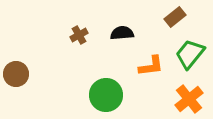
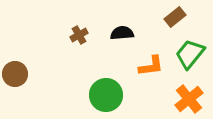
brown circle: moved 1 px left
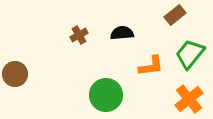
brown rectangle: moved 2 px up
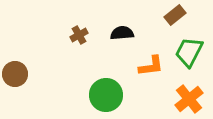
green trapezoid: moved 1 px left, 2 px up; rotated 12 degrees counterclockwise
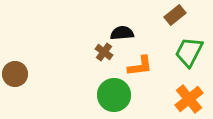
brown cross: moved 25 px right, 17 px down; rotated 24 degrees counterclockwise
orange L-shape: moved 11 px left
green circle: moved 8 px right
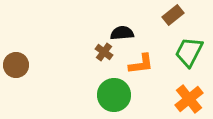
brown rectangle: moved 2 px left
orange L-shape: moved 1 px right, 2 px up
brown circle: moved 1 px right, 9 px up
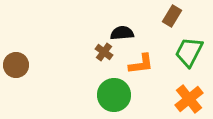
brown rectangle: moved 1 px left, 1 px down; rotated 20 degrees counterclockwise
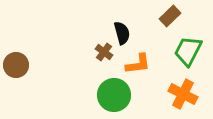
brown rectangle: moved 2 px left; rotated 15 degrees clockwise
black semicircle: rotated 80 degrees clockwise
green trapezoid: moved 1 px left, 1 px up
orange L-shape: moved 3 px left
orange cross: moved 6 px left, 5 px up; rotated 24 degrees counterclockwise
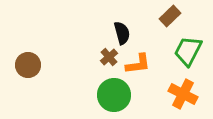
brown cross: moved 5 px right, 5 px down; rotated 12 degrees clockwise
brown circle: moved 12 px right
